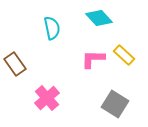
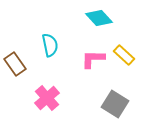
cyan semicircle: moved 2 px left, 17 px down
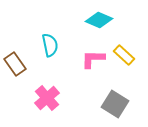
cyan diamond: moved 2 px down; rotated 24 degrees counterclockwise
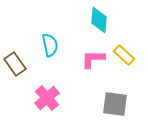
cyan diamond: rotated 72 degrees clockwise
gray square: rotated 24 degrees counterclockwise
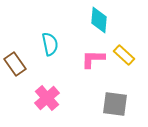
cyan semicircle: moved 1 px up
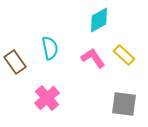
cyan diamond: rotated 56 degrees clockwise
cyan semicircle: moved 4 px down
pink L-shape: moved 1 px up; rotated 55 degrees clockwise
brown rectangle: moved 2 px up
gray square: moved 9 px right
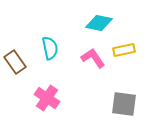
cyan diamond: moved 3 px down; rotated 40 degrees clockwise
yellow rectangle: moved 5 px up; rotated 55 degrees counterclockwise
pink cross: rotated 15 degrees counterclockwise
